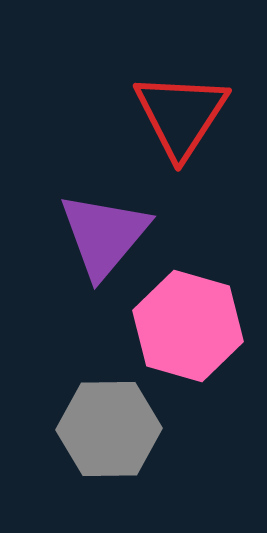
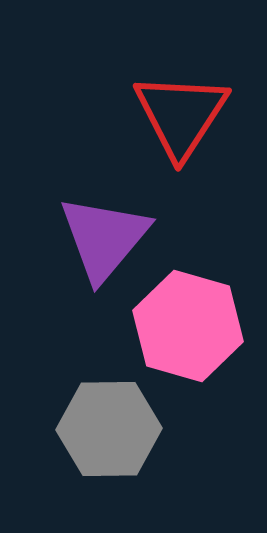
purple triangle: moved 3 px down
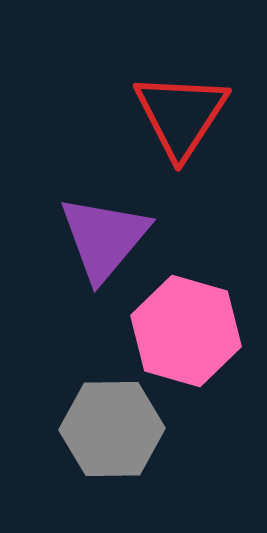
pink hexagon: moved 2 px left, 5 px down
gray hexagon: moved 3 px right
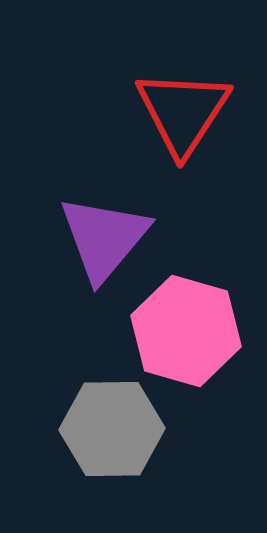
red triangle: moved 2 px right, 3 px up
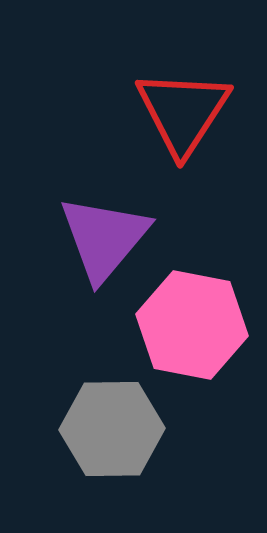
pink hexagon: moved 6 px right, 6 px up; rotated 5 degrees counterclockwise
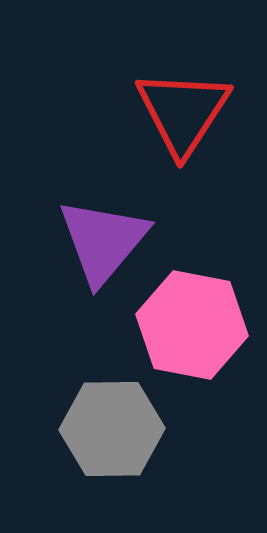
purple triangle: moved 1 px left, 3 px down
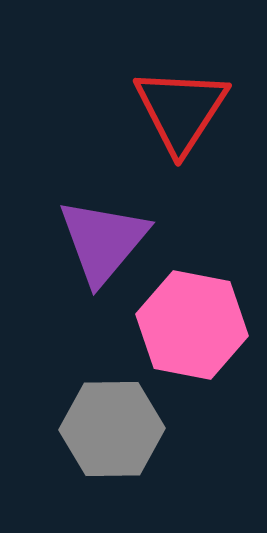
red triangle: moved 2 px left, 2 px up
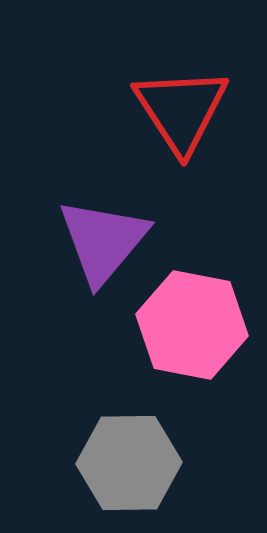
red triangle: rotated 6 degrees counterclockwise
gray hexagon: moved 17 px right, 34 px down
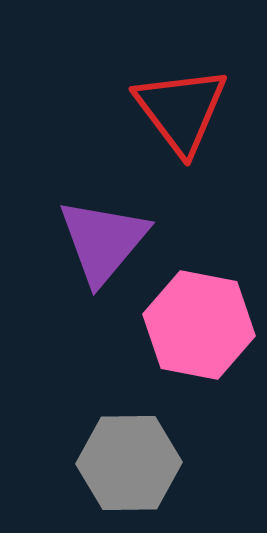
red triangle: rotated 4 degrees counterclockwise
pink hexagon: moved 7 px right
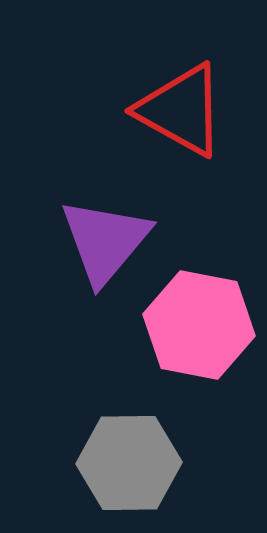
red triangle: rotated 24 degrees counterclockwise
purple triangle: moved 2 px right
